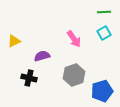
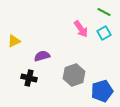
green line: rotated 32 degrees clockwise
pink arrow: moved 7 px right, 10 px up
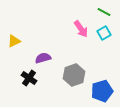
purple semicircle: moved 1 px right, 2 px down
black cross: rotated 21 degrees clockwise
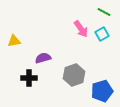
cyan square: moved 2 px left, 1 px down
yellow triangle: rotated 16 degrees clockwise
black cross: rotated 35 degrees counterclockwise
